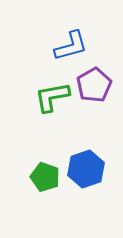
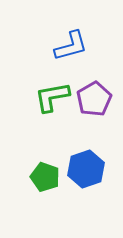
purple pentagon: moved 14 px down
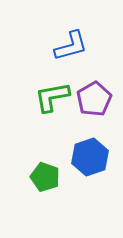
blue hexagon: moved 4 px right, 12 px up
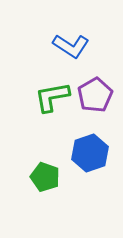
blue L-shape: rotated 48 degrees clockwise
purple pentagon: moved 1 px right, 4 px up
blue hexagon: moved 4 px up
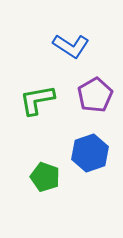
green L-shape: moved 15 px left, 3 px down
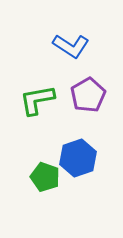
purple pentagon: moved 7 px left
blue hexagon: moved 12 px left, 5 px down
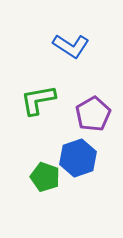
purple pentagon: moved 5 px right, 19 px down
green L-shape: moved 1 px right
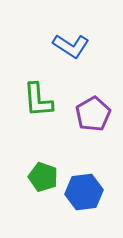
green L-shape: rotated 84 degrees counterclockwise
blue hexagon: moved 6 px right, 34 px down; rotated 12 degrees clockwise
green pentagon: moved 2 px left
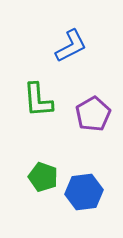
blue L-shape: rotated 60 degrees counterclockwise
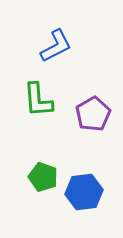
blue L-shape: moved 15 px left
